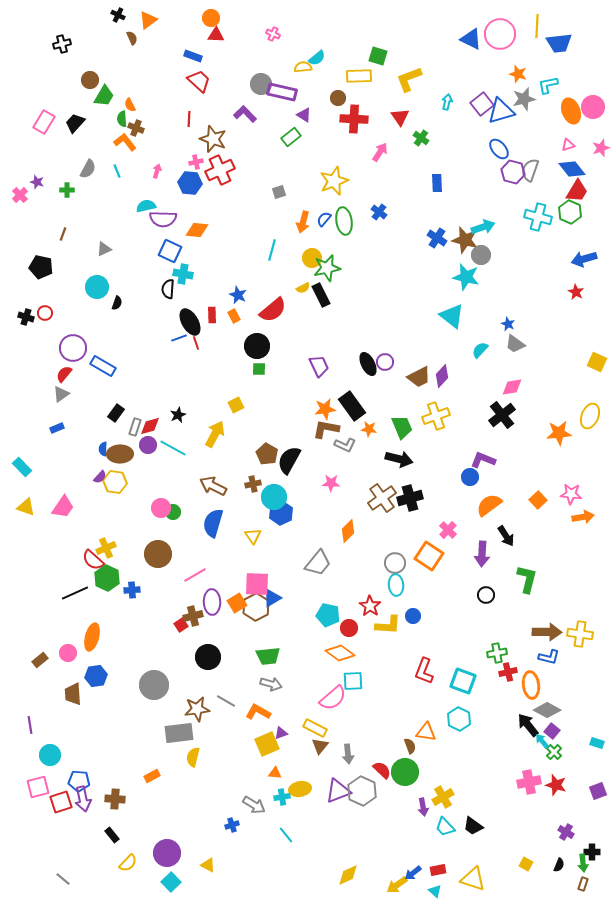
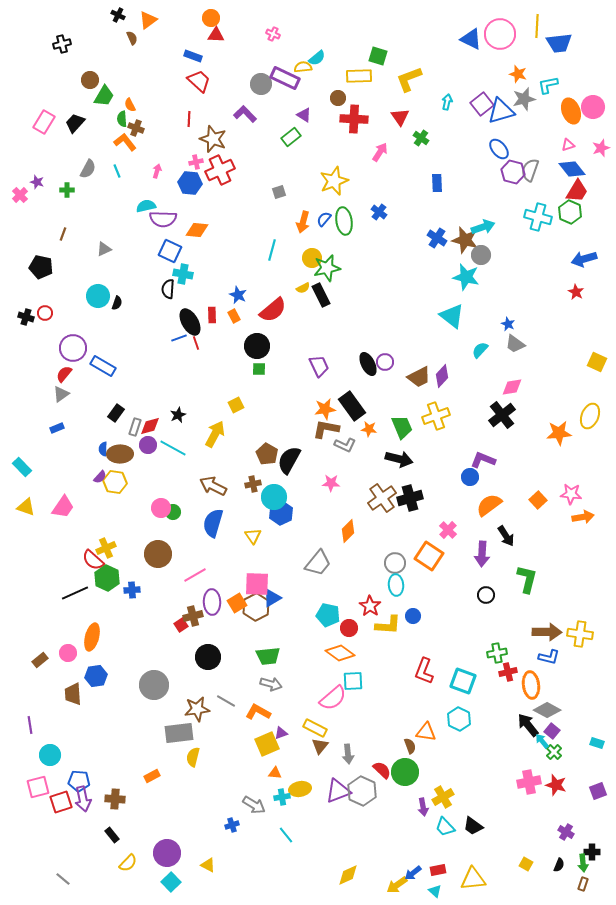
purple rectangle at (282, 92): moved 3 px right, 14 px up; rotated 12 degrees clockwise
cyan circle at (97, 287): moved 1 px right, 9 px down
yellow triangle at (473, 879): rotated 24 degrees counterclockwise
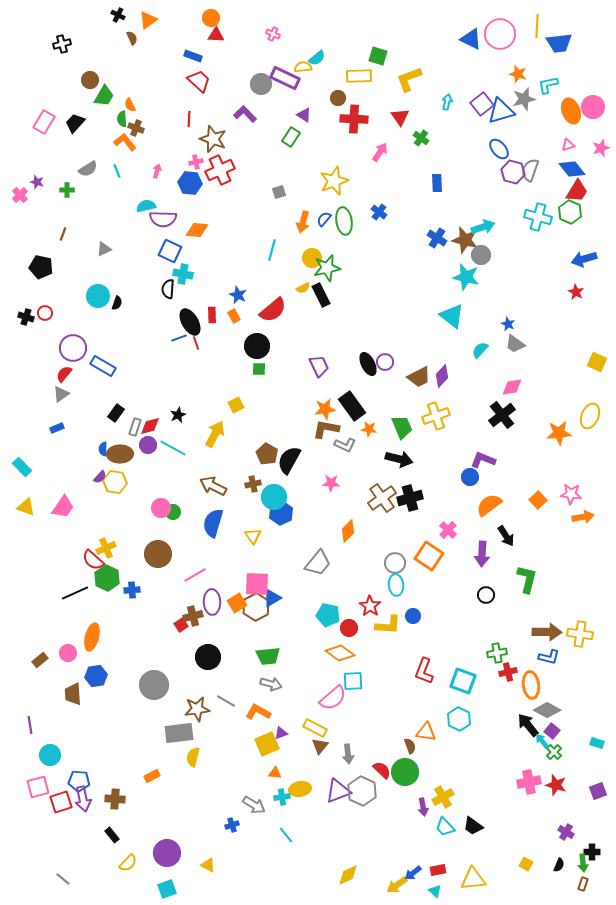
green rectangle at (291, 137): rotated 18 degrees counterclockwise
gray semicircle at (88, 169): rotated 30 degrees clockwise
cyan square at (171, 882): moved 4 px left, 7 px down; rotated 24 degrees clockwise
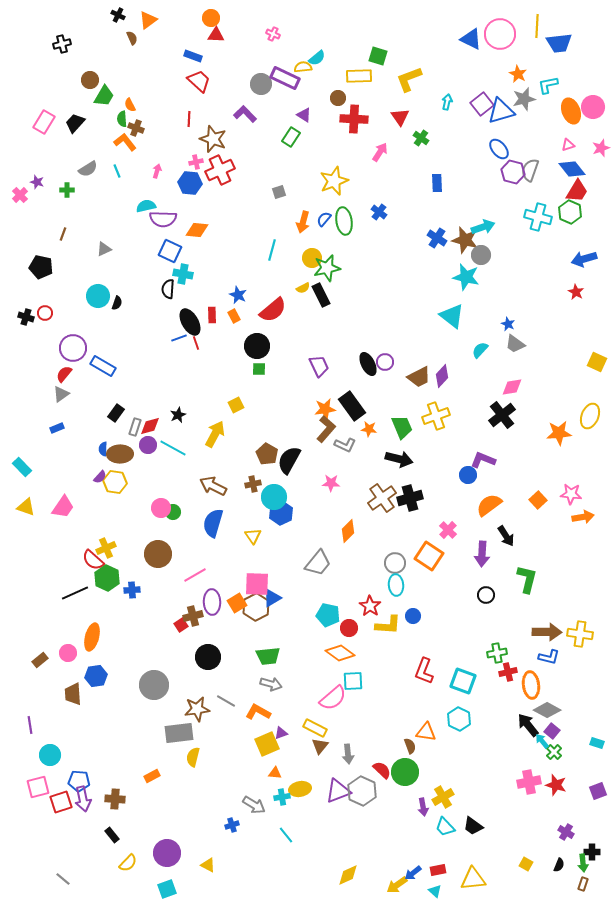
orange star at (518, 74): rotated 12 degrees clockwise
brown L-shape at (326, 429): rotated 120 degrees clockwise
blue circle at (470, 477): moved 2 px left, 2 px up
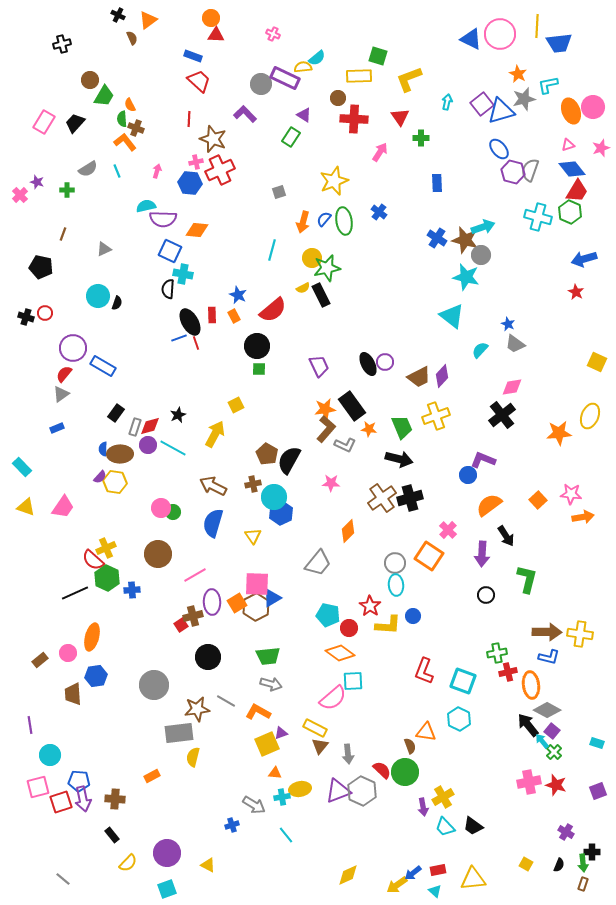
green cross at (421, 138): rotated 35 degrees counterclockwise
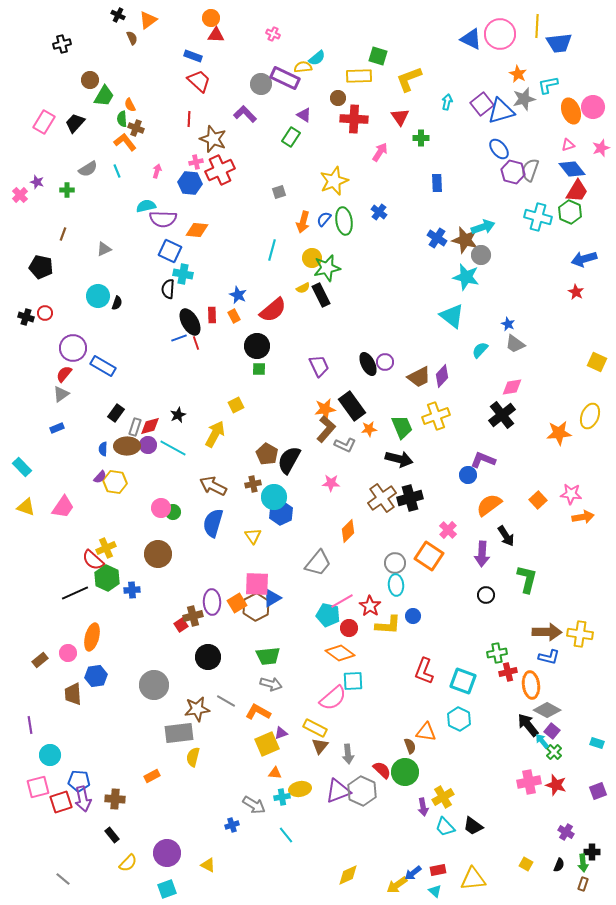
orange star at (369, 429): rotated 14 degrees counterclockwise
brown ellipse at (120, 454): moved 7 px right, 8 px up
pink line at (195, 575): moved 147 px right, 26 px down
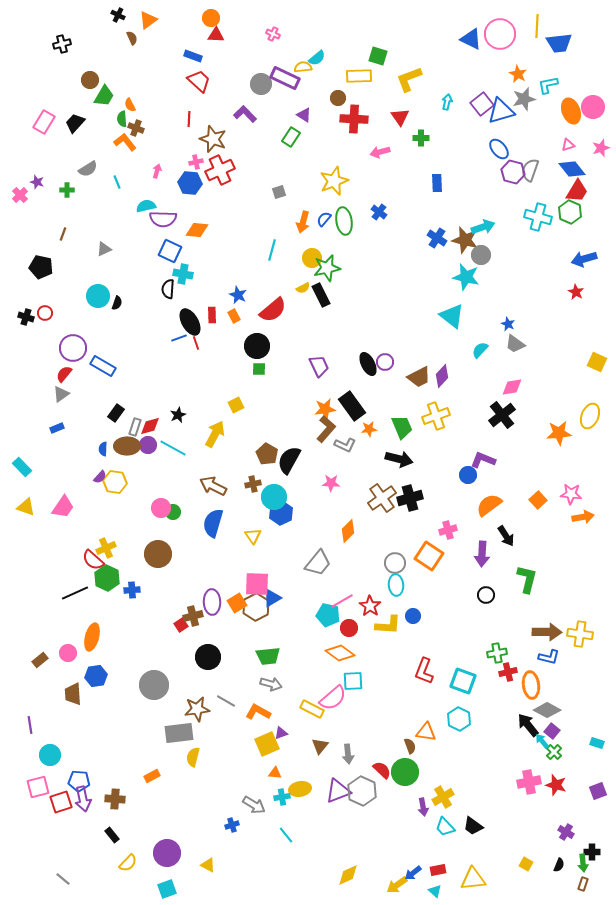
pink arrow at (380, 152): rotated 138 degrees counterclockwise
cyan line at (117, 171): moved 11 px down
pink cross at (448, 530): rotated 30 degrees clockwise
yellow rectangle at (315, 728): moved 3 px left, 19 px up
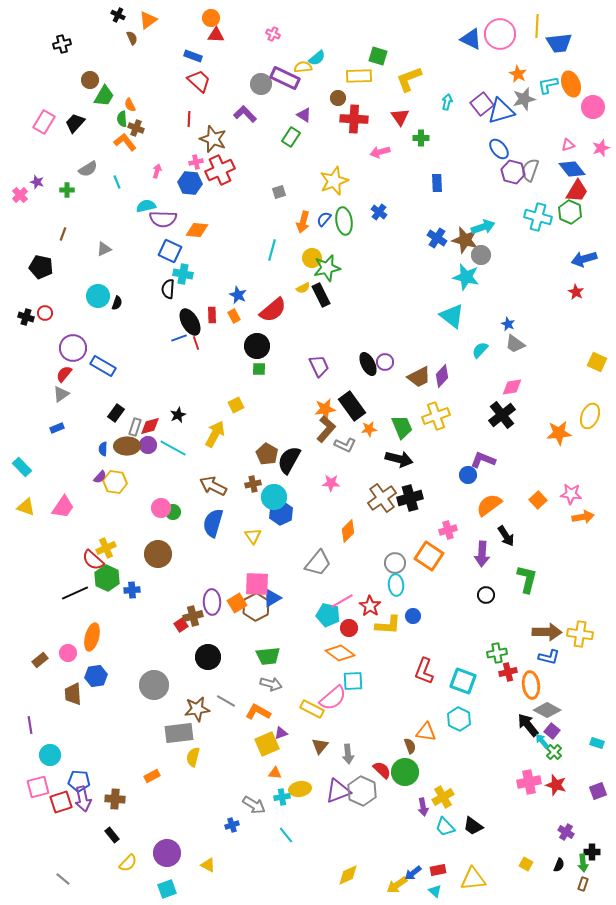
orange ellipse at (571, 111): moved 27 px up
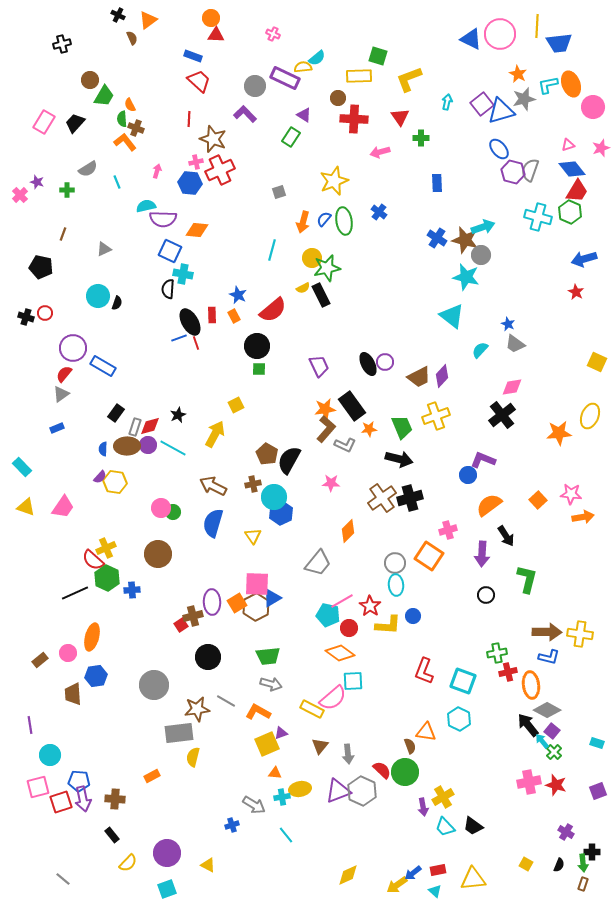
gray circle at (261, 84): moved 6 px left, 2 px down
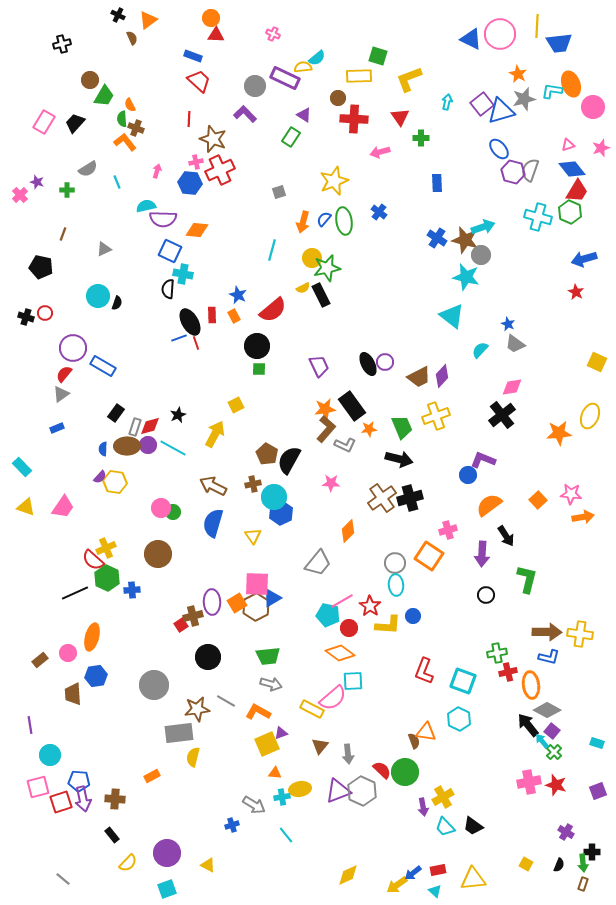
cyan L-shape at (548, 85): moved 4 px right, 6 px down; rotated 20 degrees clockwise
brown semicircle at (410, 746): moved 4 px right, 5 px up
